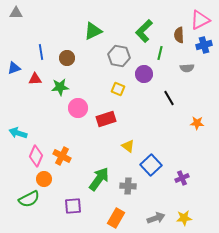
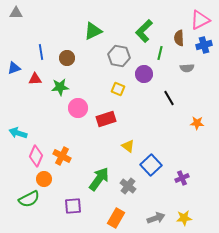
brown semicircle: moved 3 px down
gray cross: rotated 35 degrees clockwise
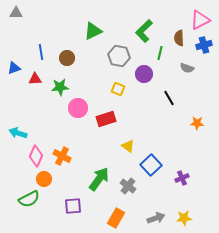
gray semicircle: rotated 24 degrees clockwise
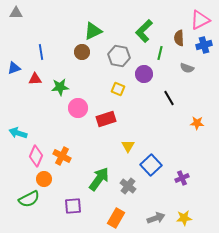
brown circle: moved 15 px right, 6 px up
yellow triangle: rotated 24 degrees clockwise
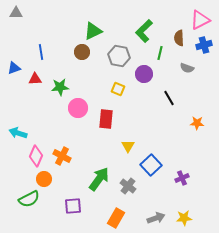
red rectangle: rotated 66 degrees counterclockwise
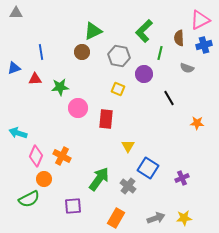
blue square: moved 3 px left, 3 px down; rotated 15 degrees counterclockwise
